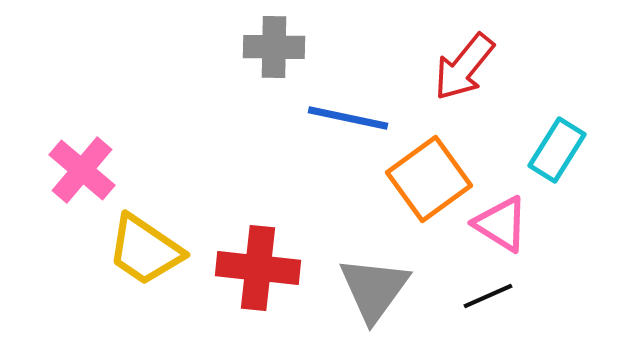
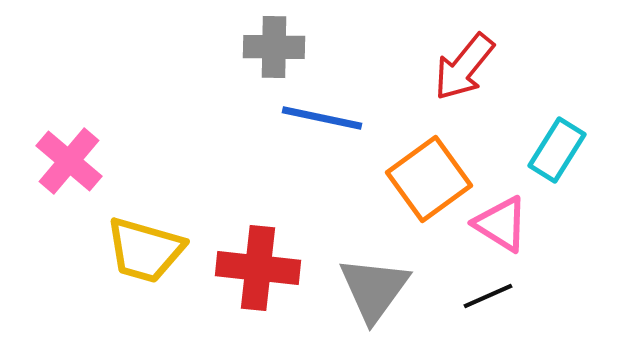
blue line: moved 26 px left
pink cross: moved 13 px left, 9 px up
yellow trapezoid: rotated 18 degrees counterclockwise
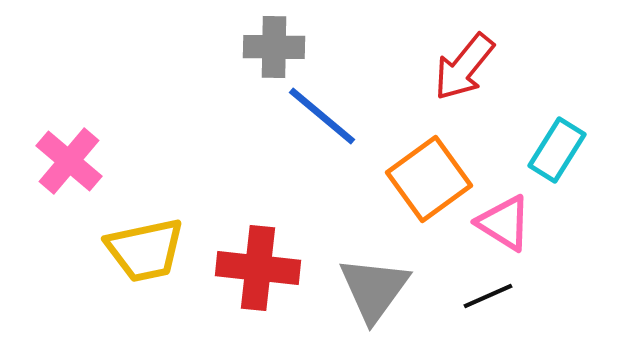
blue line: moved 2 px up; rotated 28 degrees clockwise
pink triangle: moved 3 px right, 1 px up
yellow trapezoid: rotated 28 degrees counterclockwise
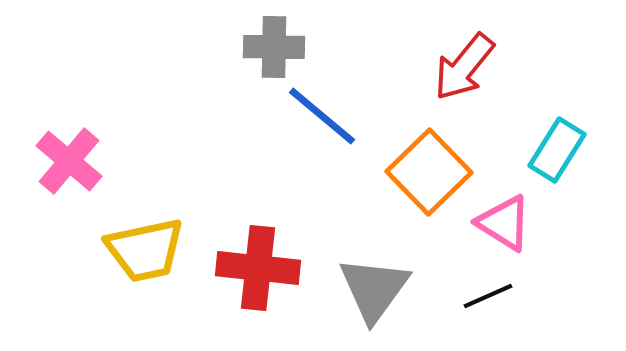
orange square: moved 7 px up; rotated 8 degrees counterclockwise
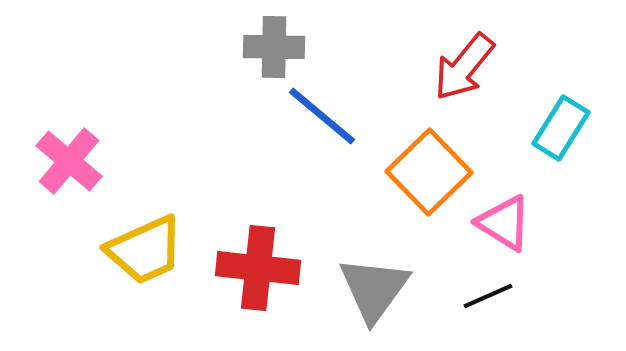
cyan rectangle: moved 4 px right, 22 px up
yellow trapezoid: rotated 12 degrees counterclockwise
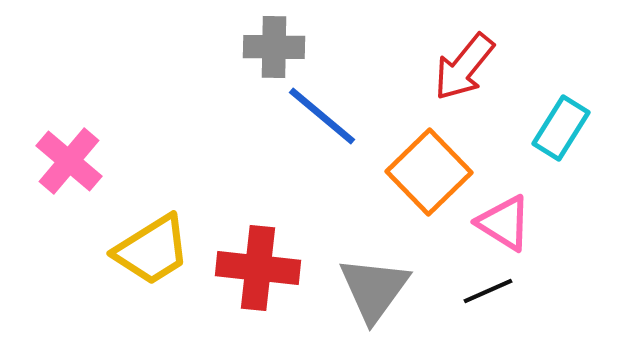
yellow trapezoid: moved 7 px right; rotated 8 degrees counterclockwise
black line: moved 5 px up
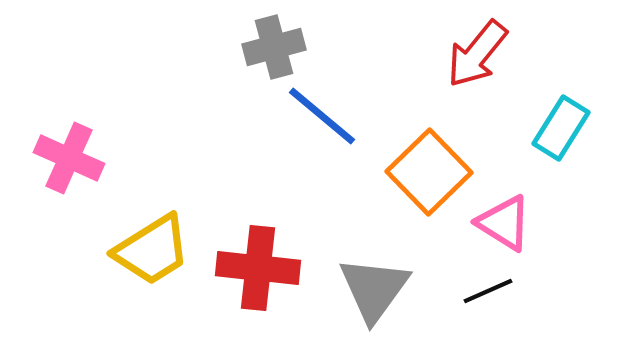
gray cross: rotated 16 degrees counterclockwise
red arrow: moved 13 px right, 13 px up
pink cross: moved 3 px up; rotated 16 degrees counterclockwise
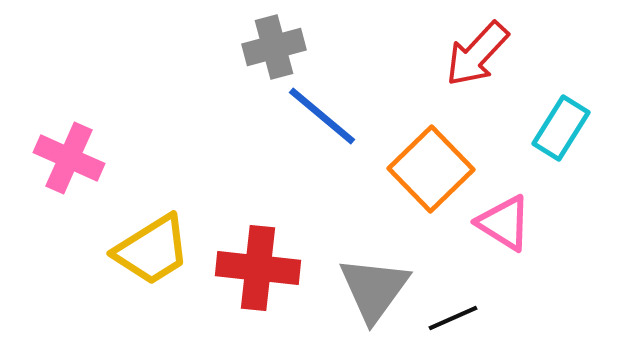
red arrow: rotated 4 degrees clockwise
orange square: moved 2 px right, 3 px up
black line: moved 35 px left, 27 px down
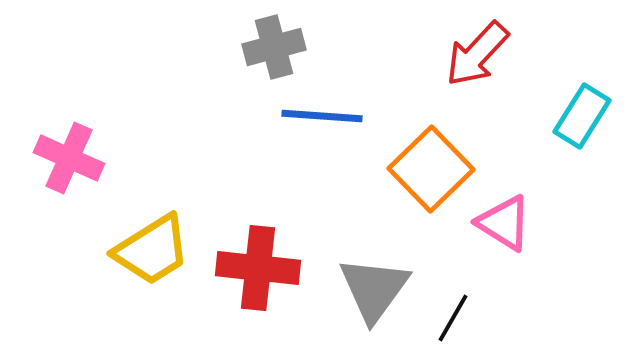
blue line: rotated 36 degrees counterclockwise
cyan rectangle: moved 21 px right, 12 px up
black line: rotated 36 degrees counterclockwise
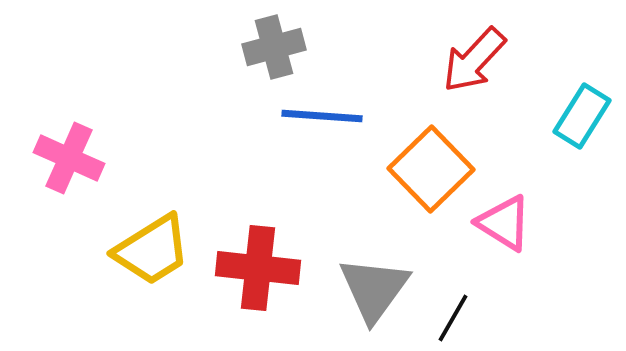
red arrow: moved 3 px left, 6 px down
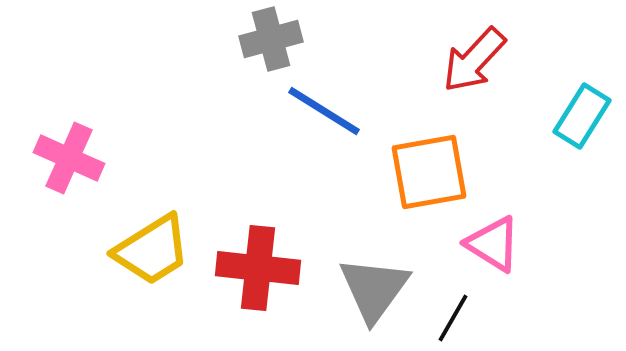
gray cross: moved 3 px left, 8 px up
blue line: moved 2 px right, 5 px up; rotated 28 degrees clockwise
orange square: moved 2 px left, 3 px down; rotated 34 degrees clockwise
pink triangle: moved 11 px left, 21 px down
